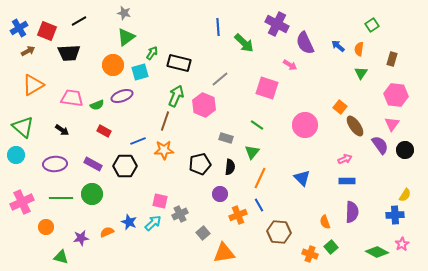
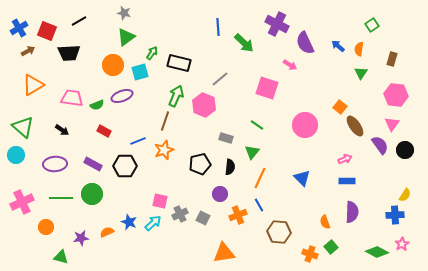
orange star at (164, 150): rotated 18 degrees counterclockwise
gray square at (203, 233): moved 15 px up; rotated 24 degrees counterclockwise
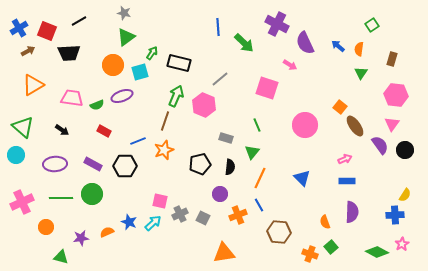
green line at (257, 125): rotated 32 degrees clockwise
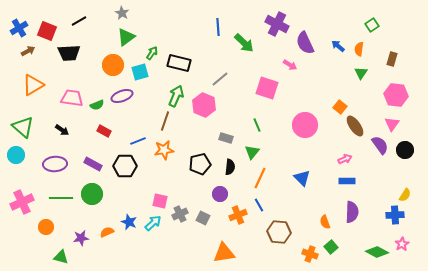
gray star at (124, 13): moved 2 px left; rotated 16 degrees clockwise
orange star at (164, 150): rotated 12 degrees clockwise
